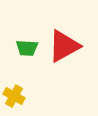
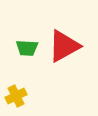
yellow cross: moved 2 px right; rotated 35 degrees clockwise
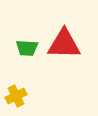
red triangle: moved 2 px up; rotated 30 degrees clockwise
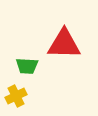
green trapezoid: moved 18 px down
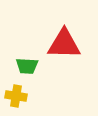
yellow cross: rotated 35 degrees clockwise
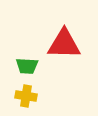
yellow cross: moved 10 px right
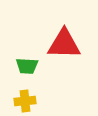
yellow cross: moved 1 px left, 5 px down; rotated 15 degrees counterclockwise
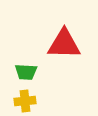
green trapezoid: moved 1 px left, 6 px down
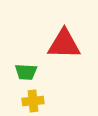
yellow cross: moved 8 px right
